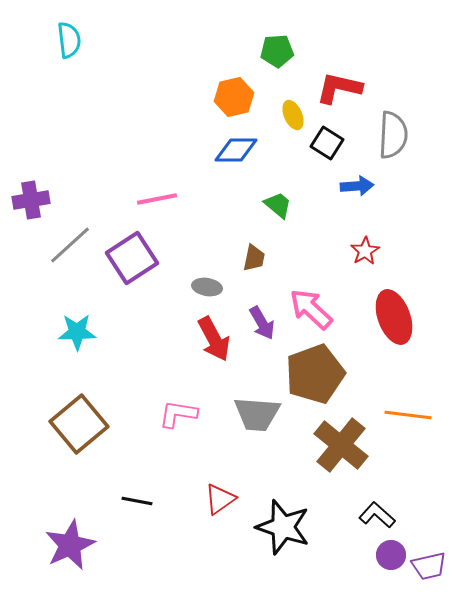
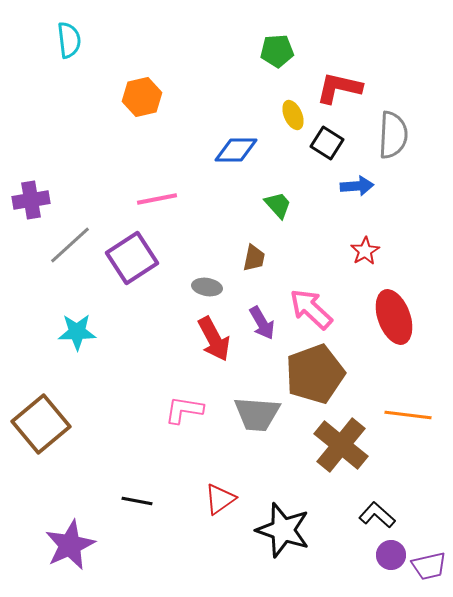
orange hexagon: moved 92 px left
green trapezoid: rotated 8 degrees clockwise
pink L-shape: moved 6 px right, 4 px up
brown square: moved 38 px left
black star: moved 3 px down
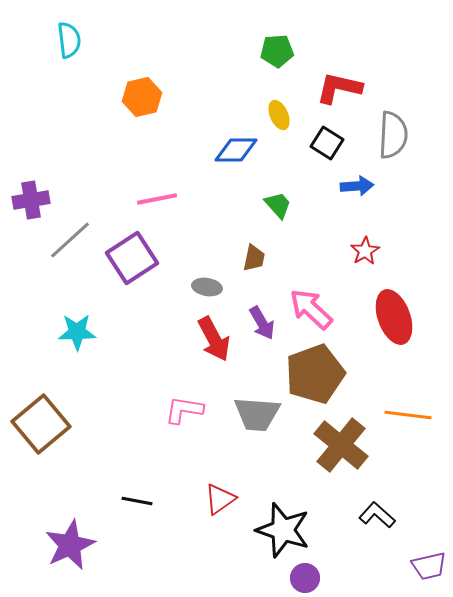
yellow ellipse: moved 14 px left
gray line: moved 5 px up
purple circle: moved 86 px left, 23 px down
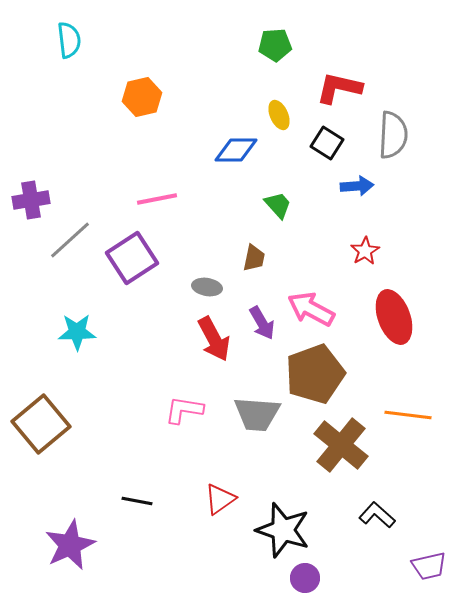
green pentagon: moved 2 px left, 6 px up
pink arrow: rotated 15 degrees counterclockwise
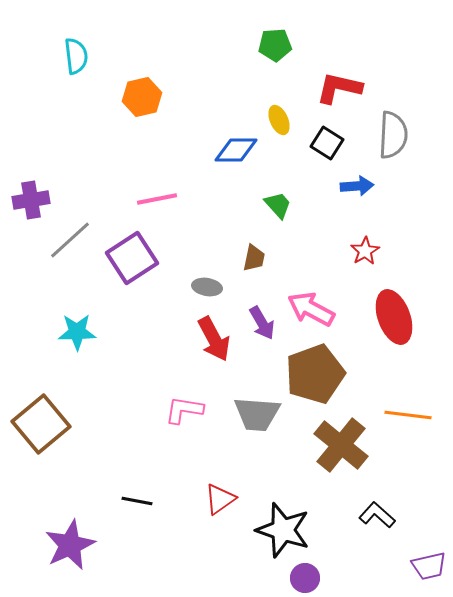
cyan semicircle: moved 7 px right, 16 px down
yellow ellipse: moved 5 px down
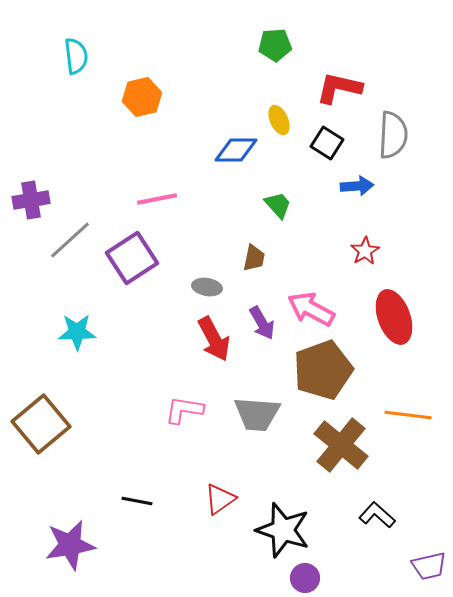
brown pentagon: moved 8 px right, 4 px up
purple star: rotated 15 degrees clockwise
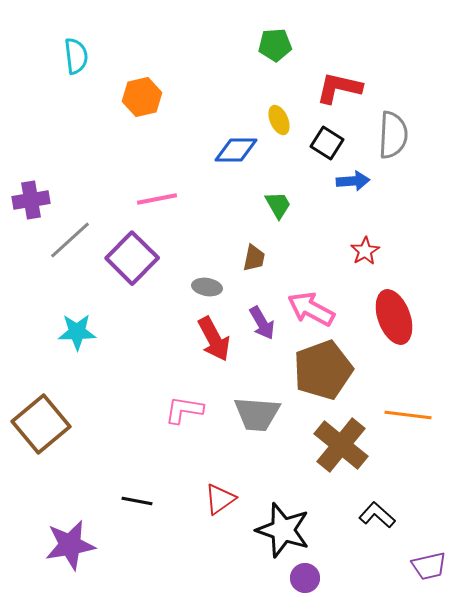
blue arrow: moved 4 px left, 5 px up
green trapezoid: rotated 12 degrees clockwise
purple square: rotated 12 degrees counterclockwise
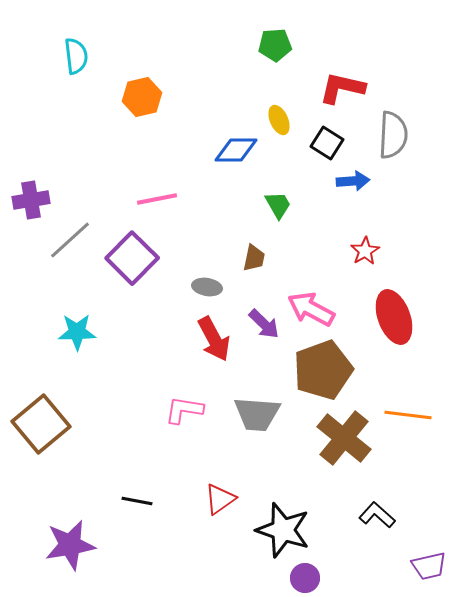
red L-shape: moved 3 px right
purple arrow: moved 2 px right, 1 px down; rotated 16 degrees counterclockwise
brown cross: moved 3 px right, 7 px up
